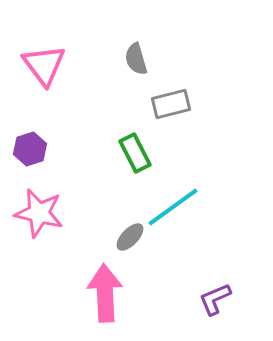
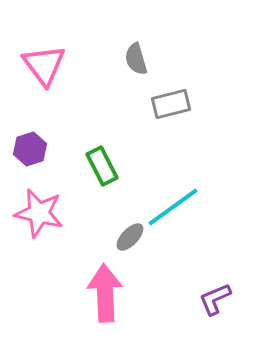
green rectangle: moved 33 px left, 13 px down
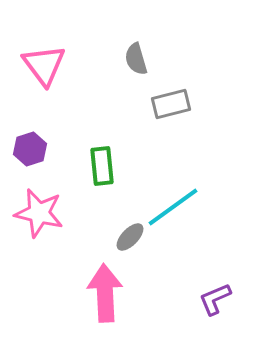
green rectangle: rotated 21 degrees clockwise
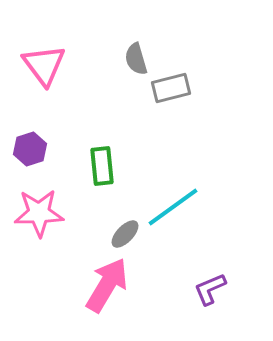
gray rectangle: moved 16 px up
pink star: rotated 15 degrees counterclockwise
gray ellipse: moved 5 px left, 3 px up
pink arrow: moved 2 px right, 8 px up; rotated 34 degrees clockwise
purple L-shape: moved 5 px left, 10 px up
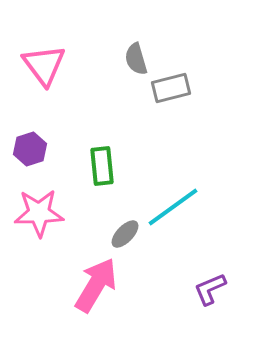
pink arrow: moved 11 px left
